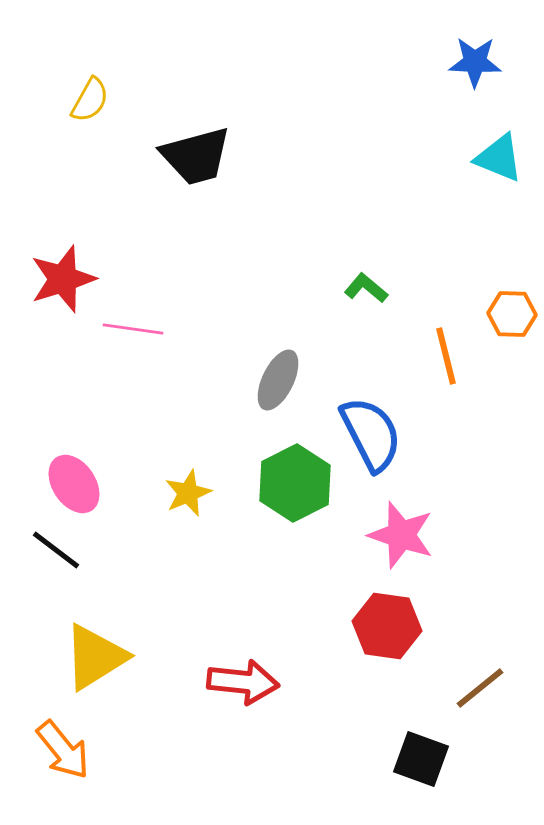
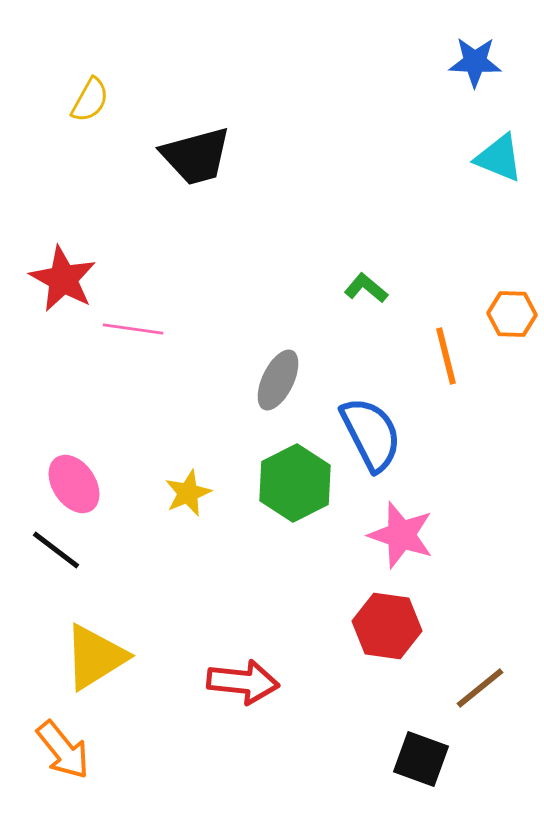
red star: rotated 26 degrees counterclockwise
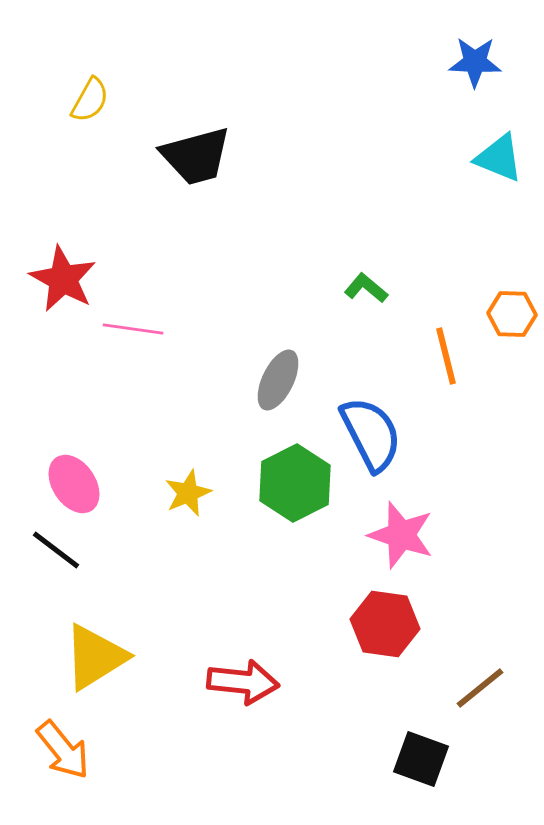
red hexagon: moved 2 px left, 2 px up
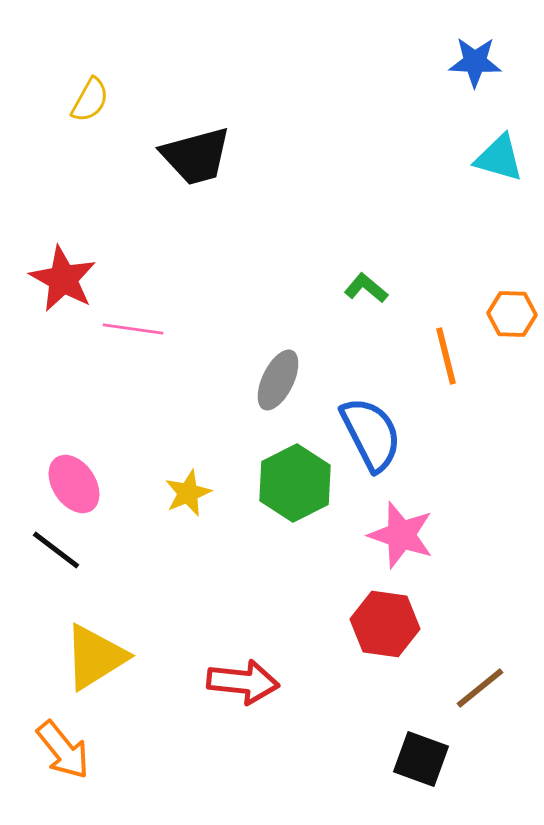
cyan triangle: rotated 6 degrees counterclockwise
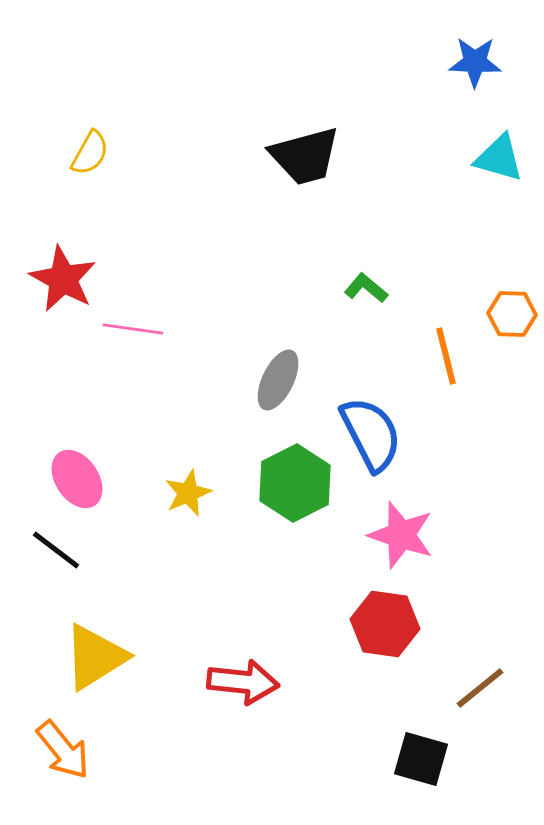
yellow semicircle: moved 53 px down
black trapezoid: moved 109 px right
pink ellipse: moved 3 px right, 5 px up
black square: rotated 4 degrees counterclockwise
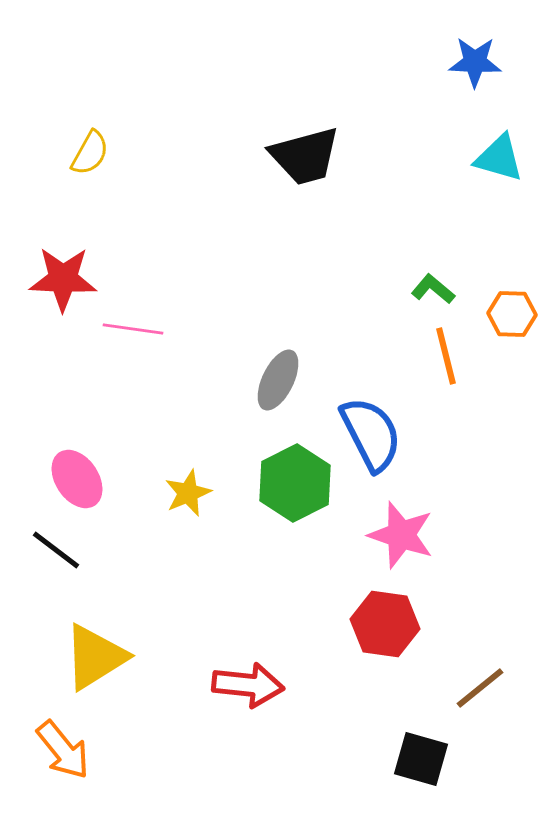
red star: rotated 26 degrees counterclockwise
green L-shape: moved 67 px right, 1 px down
red arrow: moved 5 px right, 3 px down
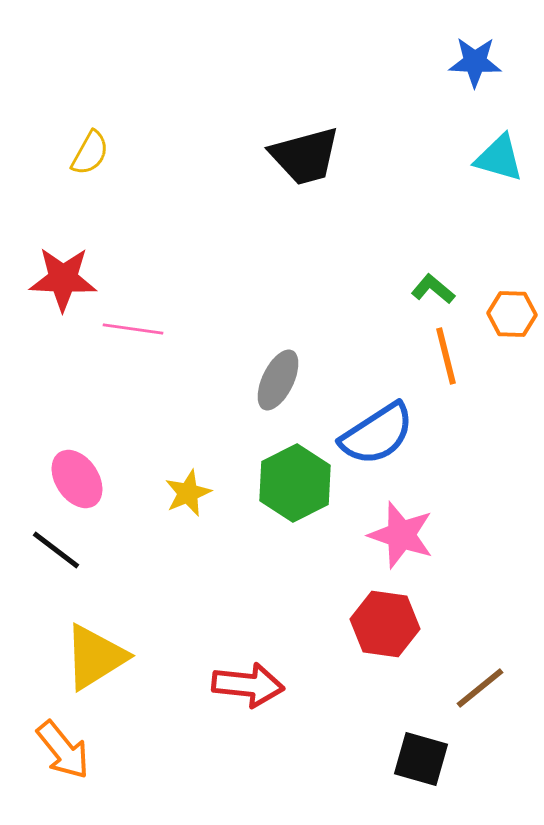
blue semicircle: moved 6 px right; rotated 84 degrees clockwise
